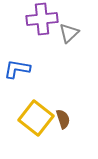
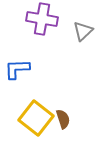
purple cross: rotated 16 degrees clockwise
gray triangle: moved 14 px right, 2 px up
blue L-shape: rotated 12 degrees counterclockwise
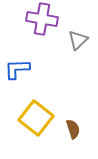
gray triangle: moved 5 px left, 9 px down
brown semicircle: moved 10 px right, 10 px down
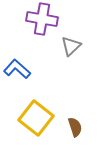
gray triangle: moved 7 px left, 6 px down
blue L-shape: rotated 44 degrees clockwise
brown semicircle: moved 2 px right, 2 px up
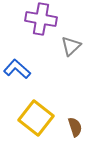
purple cross: moved 1 px left
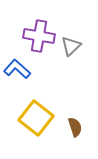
purple cross: moved 2 px left, 17 px down
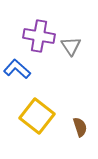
gray triangle: rotated 20 degrees counterclockwise
yellow square: moved 1 px right, 2 px up
brown semicircle: moved 5 px right
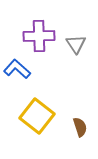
purple cross: rotated 12 degrees counterclockwise
gray triangle: moved 5 px right, 2 px up
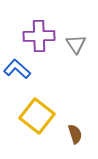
brown semicircle: moved 5 px left, 7 px down
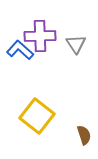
purple cross: moved 1 px right
blue L-shape: moved 3 px right, 19 px up
brown semicircle: moved 9 px right, 1 px down
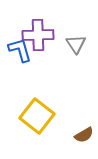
purple cross: moved 2 px left, 1 px up
blue L-shape: rotated 32 degrees clockwise
brown semicircle: rotated 78 degrees clockwise
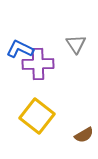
purple cross: moved 29 px down
blue L-shape: moved 1 px up; rotated 48 degrees counterclockwise
